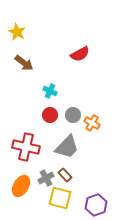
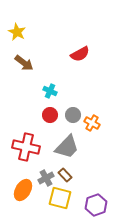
orange ellipse: moved 2 px right, 4 px down
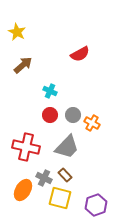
brown arrow: moved 1 px left, 2 px down; rotated 78 degrees counterclockwise
gray cross: moved 2 px left; rotated 35 degrees counterclockwise
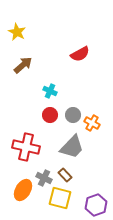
gray trapezoid: moved 5 px right
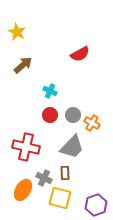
brown rectangle: moved 2 px up; rotated 40 degrees clockwise
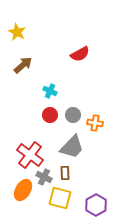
orange cross: moved 3 px right; rotated 21 degrees counterclockwise
red cross: moved 4 px right, 8 px down; rotated 24 degrees clockwise
gray cross: moved 1 px up
purple hexagon: rotated 10 degrees counterclockwise
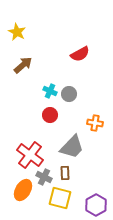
gray circle: moved 4 px left, 21 px up
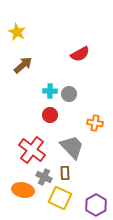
cyan cross: rotated 24 degrees counterclockwise
gray trapezoid: rotated 88 degrees counterclockwise
red cross: moved 2 px right, 5 px up
orange ellipse: rotated 70 degrees clockwise
yellow square: rotated 10 degrees clockwise
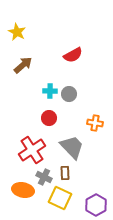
red semicircle: moved 7 px left, 1 px down
red circle: moved 1 px left, 3 px down
red cross: rotated 20 degrees clockwise
